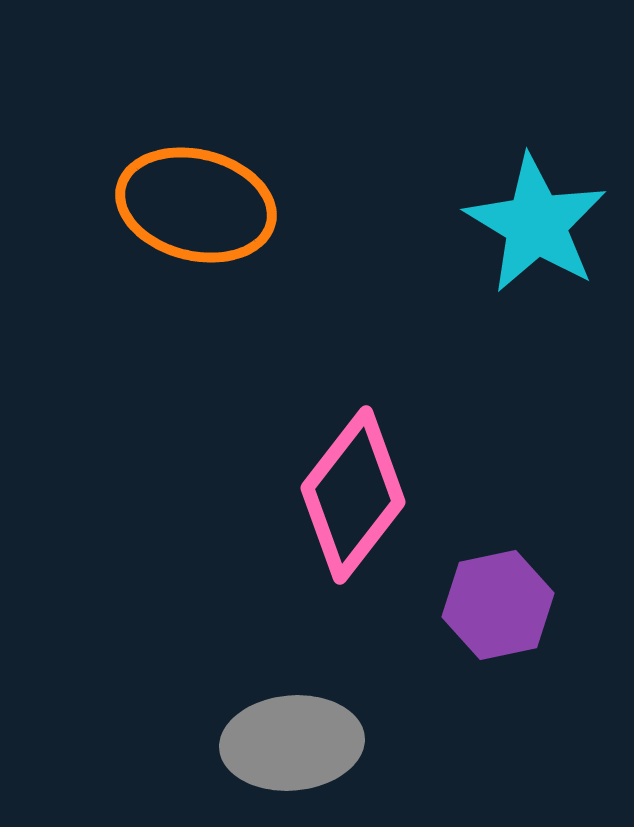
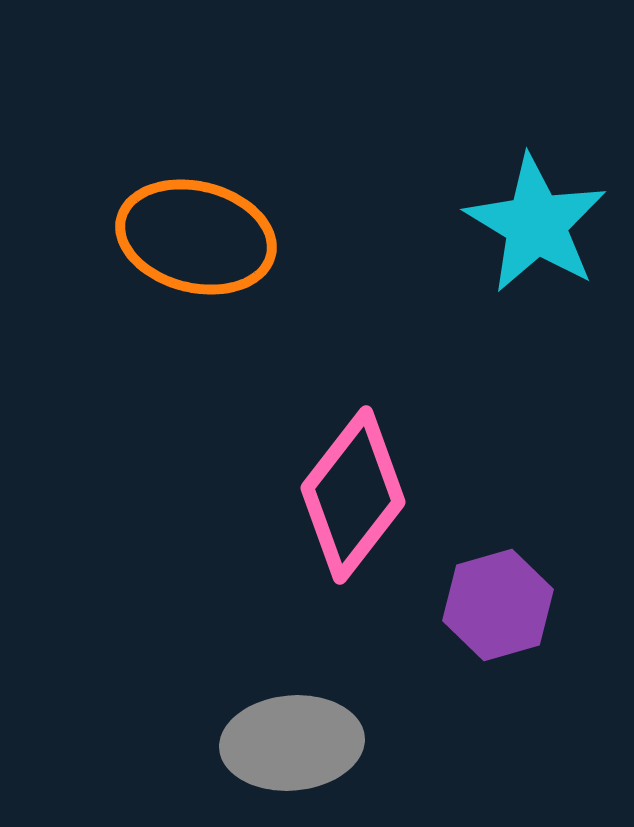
orange ellipse: moved 32 px down
purple hexagon: rotated 4 degrees counterclockwise
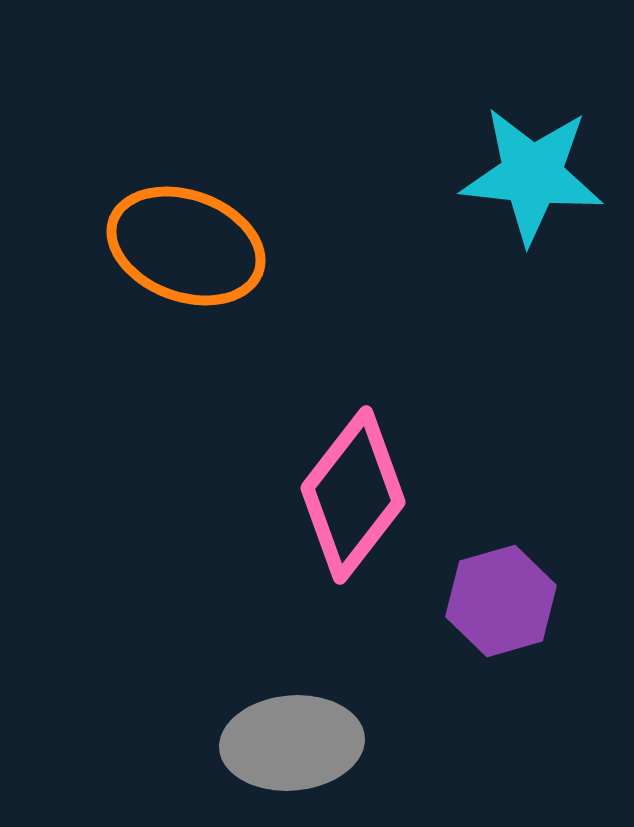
cyan star: moved 4 px left, 49 px up; rotated 25 degrees counterclockwise
orange ellipse: moved 10 px left, 9 px down; rotated 6 degrees clockwise
purple hexagon: moved 3 px right, 4 px up
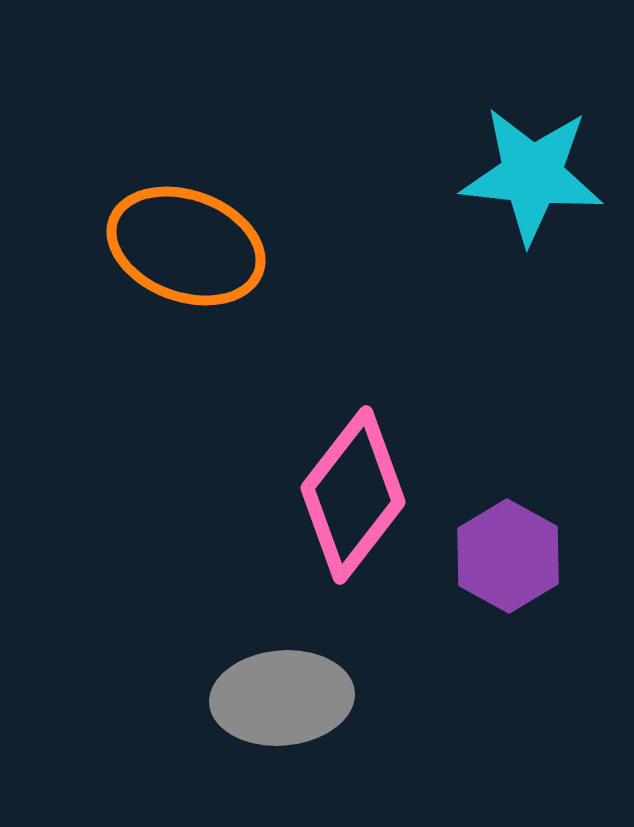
purple hexagon: moved 7 px right, 45 px up; rotated 15 degrees counterclockwise
gray ellipse: moved 10 px left, 45 px up
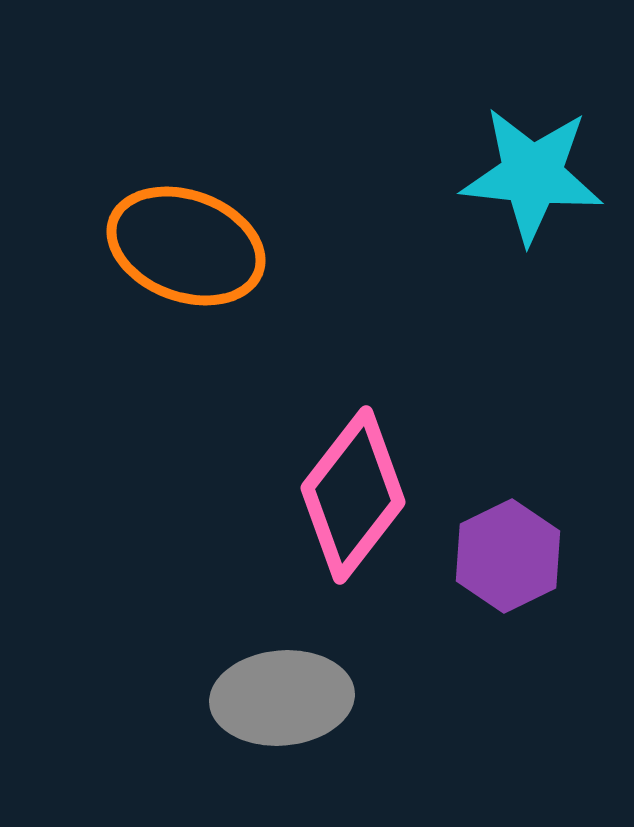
purple hexagon: rotated 5 degrees clockwise
